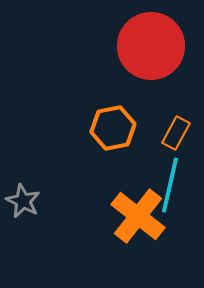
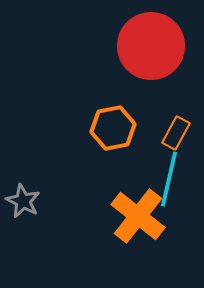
cyan line: moved 1 px left, 6 px up
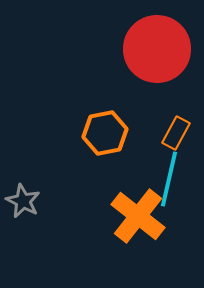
red circle: moved 6 px right, 3 px down
orange hexagon: moved 8 px left, 5 px down
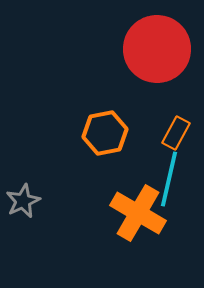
gray star: rotated 20 degrees clockwise
orange cross: moved 3 px up; rotated 8 degrees counterclockwise
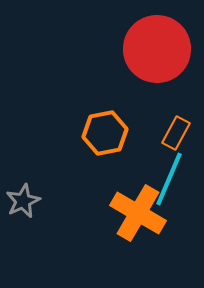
cyan line: rotated 10 degrees clockwise
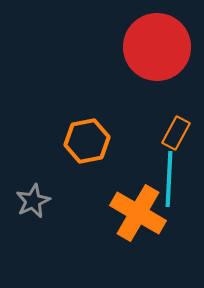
red circle: moved 2 px up
orange hexagon: moved 18 px left, 8 px down
cyan line: rotated 20 degrees counterclockwise
gray star: moved 10 px right
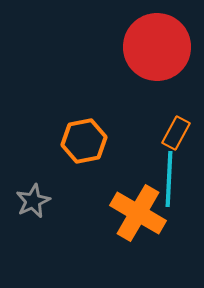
orange hexagon: moved 3 px left
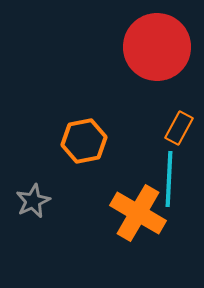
orange rectangle: moved 3 px right, 5 px up
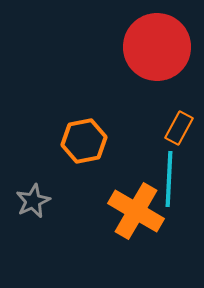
orange cross: moved 2 px left, 2 px up
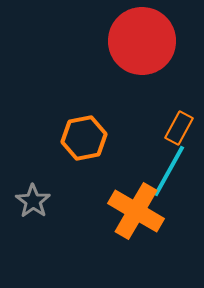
red circle: moved 15 px left, 6 px up
orange hexagon: moved 3 px up
cyan line: moved 8 px up; rotated 26 degrees clockwise
gray star: rotated 12 degrees counterclockwise
